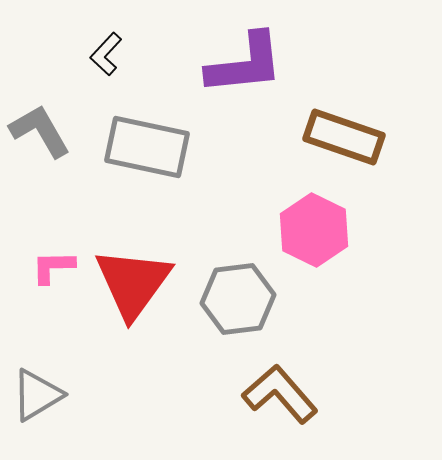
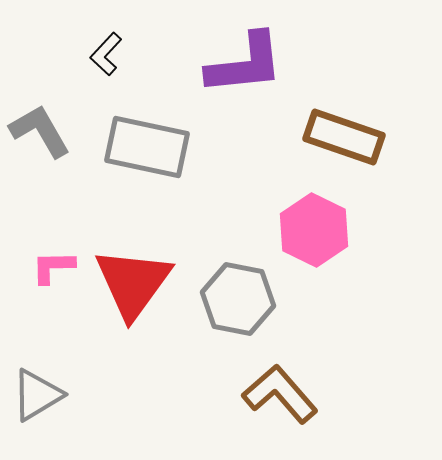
gray hexagon: rotated 18 degrees clockwise
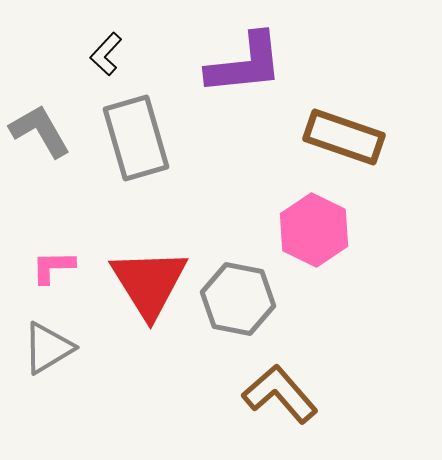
gray rectangle: moved 11 px left, 9 px up; rotated 62 degrees clockwise
red triangle: moved 16 px right; rotated 8 degrees counterclockwise
gray triangle: moved 11 px right, 47 px up
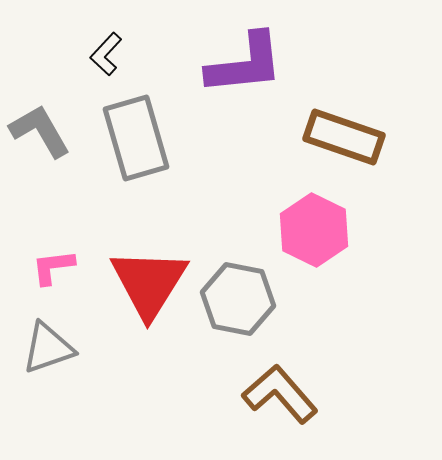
pink L-shape: rotated 6 degrees counterclockwise
red triangle: rotated 4 degrees clockwise
gray triangle: rotated 12 degrees clockwise
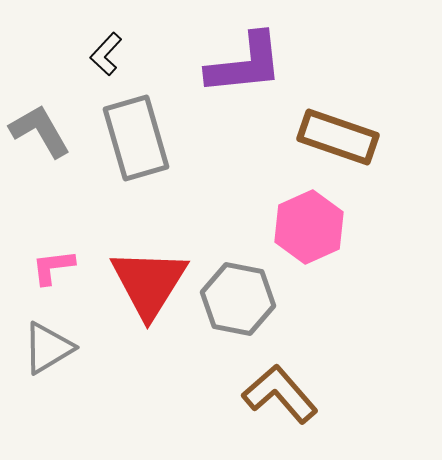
brown rectangle: moved 6 px left
pink hexagon: moved 5 px left, 3 px up; rotated 10 degrees clockwise
gray triangle: rotated 12 degrees counterclockwise
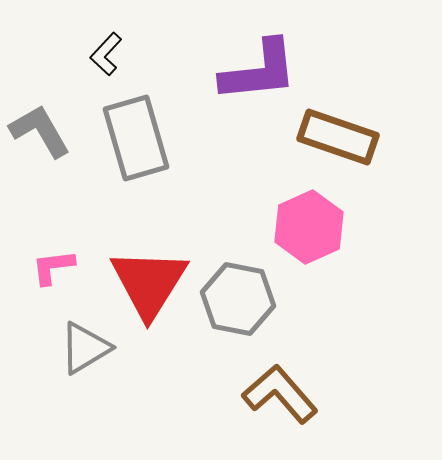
purple L-shape: moved 14 px right, 7 px down
gray triangle: moved 37 px right
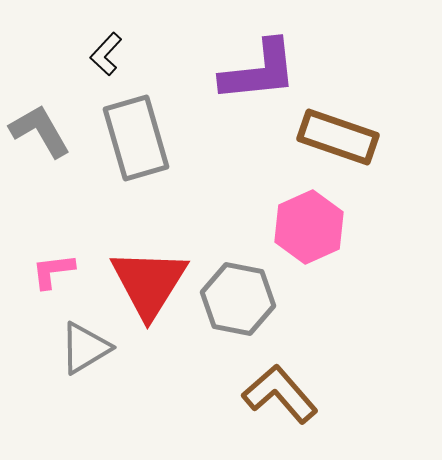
pink L-shape: moved 4 px down
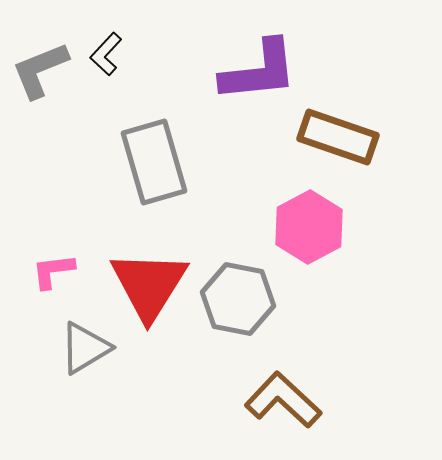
gray L-shape: moved 61 px up; rotated 82 degrees counterclockwise
gray rectangle: moved 18 px right, 24 px down
pink hexagon: rotated 4 degrees counterclockwise
red triangle: moved 2 px down
brown L-shape: moved 3 px right, 6 px down; rotated 6 degrees counterclockwise
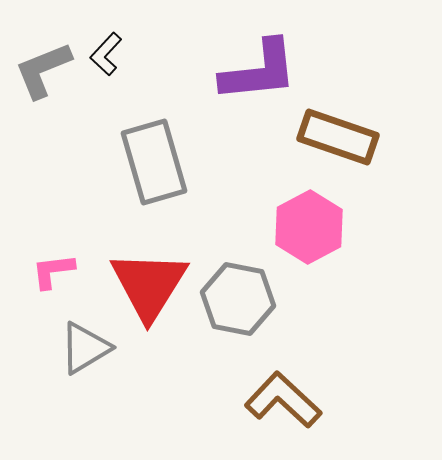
gray L-shape: moved 3 px right
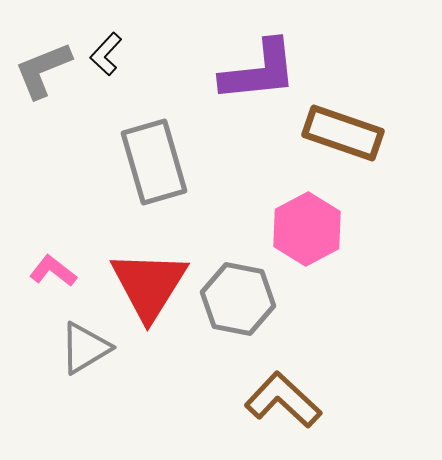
brown rectangle: moved 5 px right, 4 px up
pink hexagon: moved 2 px left, 2 px down
pink L-shape: rotated 45 degrees clockwise
